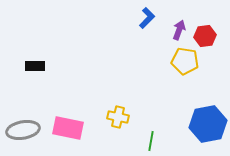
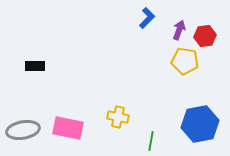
blue hexagon: moved 8 px left
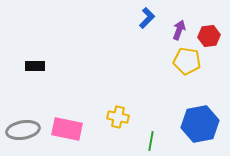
red hexagon: moved 4 px right
yellow pentagon: moved 2 px right
pink rectangle: moved 1 px left, 1 px down
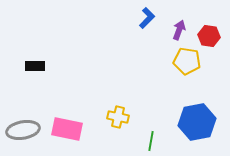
red hexagon: rotated 15 degrees clockwise
blue hexagon: moved 3 px left, 2 px up
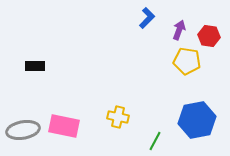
blue hexagon: moved 2 px up
pink rectangle: moved 3 px left, 3 px up
green line: moved 4 px right; rotated 18 degrees clockwise
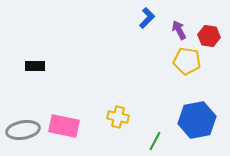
purple arrow: rotated 48 degrees counterclockwise
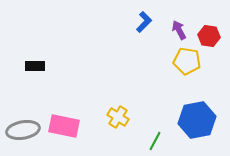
blue L-shape: moved 3 px left, 4 px down
yellow cross: rotated 20 degrees clockwise
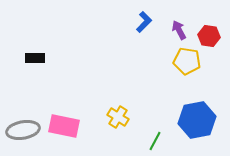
black rectangle: moved 8 px up
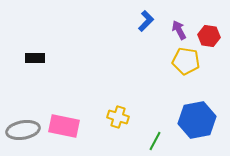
blue L-shape: moved 2 px right, 1 px up
yellow pentagon: moved 1 px left
yellow cross: rotated 15 degrees counterclockwise
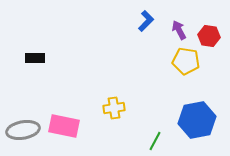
yellow cross: moved 4 px left, 9 px up; rotated 25 degrees counterclockwise
